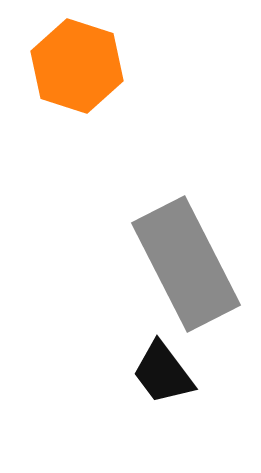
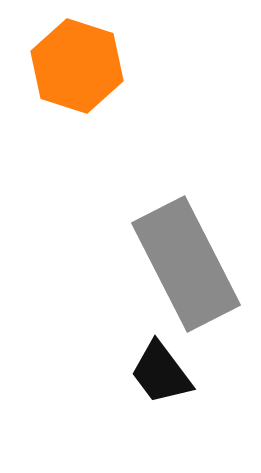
black trapezoid: moved 2 px left
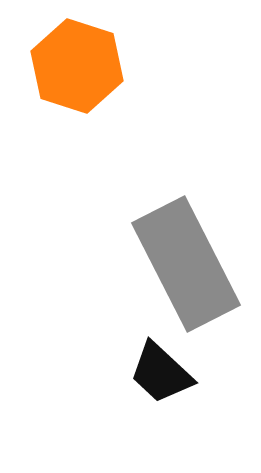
black trapezoid: rotated 10 degrees counterclockwise
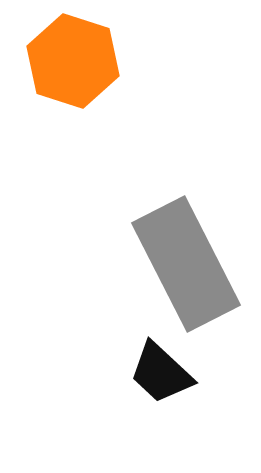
orange hexagon: moved 4 px left, 5 px up
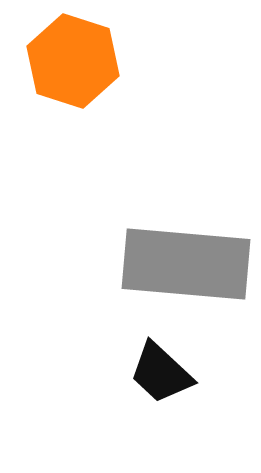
gray rectangle: rotated 58 degrees counterclockwise
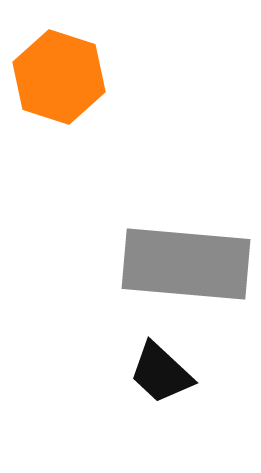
orange hexagon: moved 14 px left, 16 px down
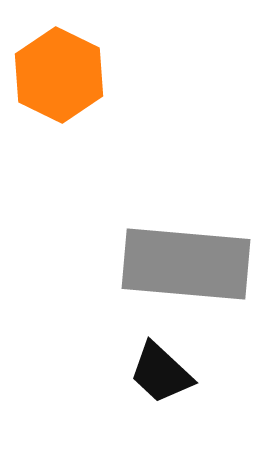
orange hexagon: moved 2 px up; rotated 8 degrees clockwise
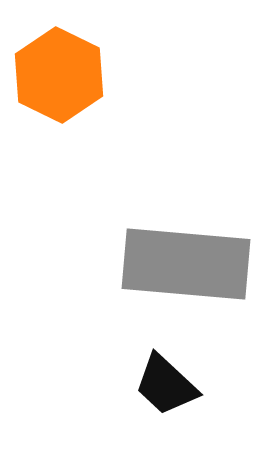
black trapezoid: moved 5 px right, 12 px down
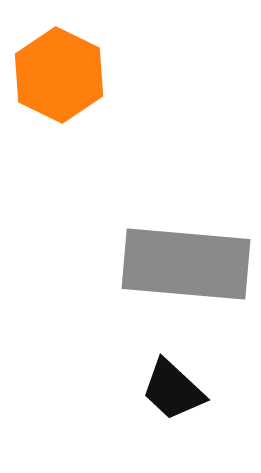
black trapezoid: moved 7 px right, 5 px down
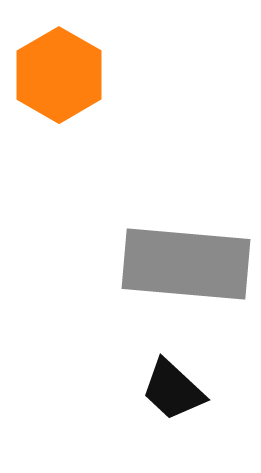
orange hexagon: rotated 4 degrees clockwise
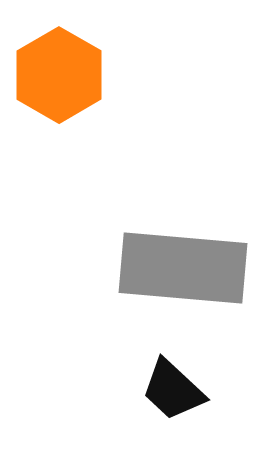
gray rectangle: moved 3 px left, 4 px down
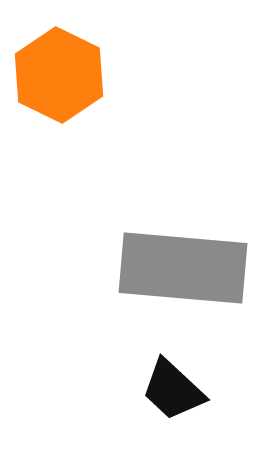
orange hexagon: rotated 4 degrees counterclockwise
